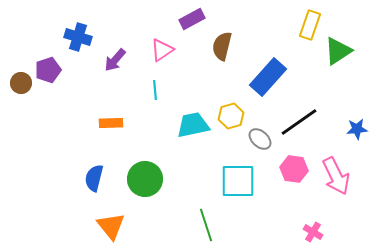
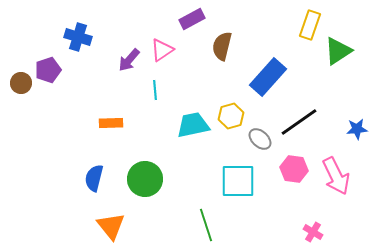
purple arrow: moved 14 px right
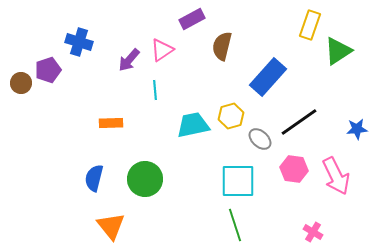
blue cross: moved 1 px right, 5 px down
green line: moved 29 px right
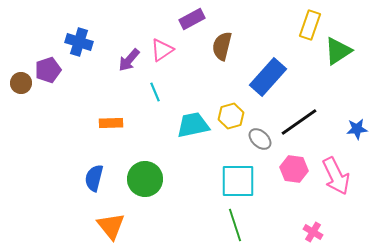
cyan line: moved 2 px down; rotated 18 degrees counterclockwise
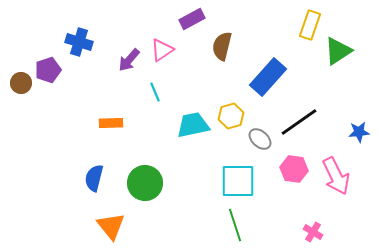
blue star: moved 2 px right, 3 px down
green circle: moved 4 px down
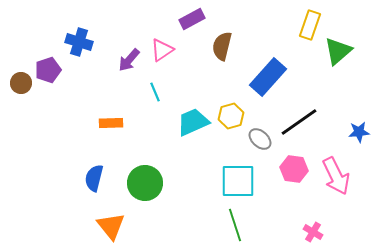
green triangle: rotated 8 degrees counterclockwise
cyan trapezoid: moved 3 px up; rotated 12 degrees counterclockwise
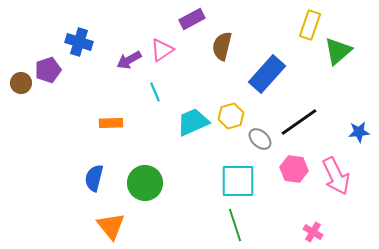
purple arrow: rotated 20 degrees clockwise
blue rectangle: moved 1 px left, 3 px up
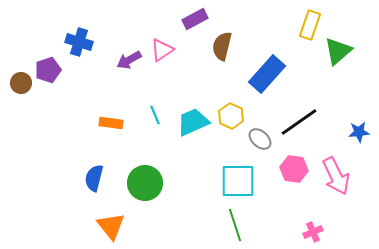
purple rectangle: moved 3 px right
cyan line: moved 23 px down
yellow hexagon: rotated 20 degrees counterclockwise
orange rectangle: rotated 10 degrees clockwise
pink cross: rotated 36 degrees clockwise
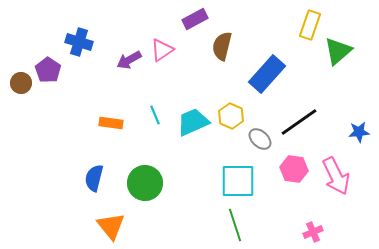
purple pentagon: rotated 20 degrees counterclockwise
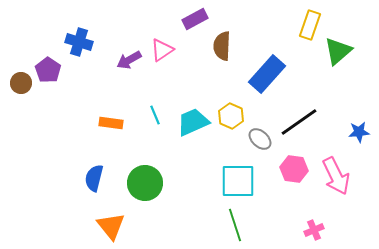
brown semicircle: rotated 12 degrees counterclockwise
pink cross: moved 1 px right, 2 px up
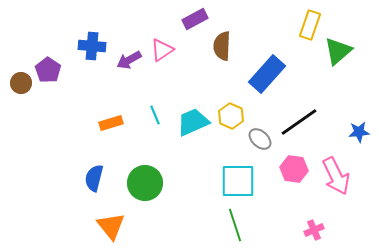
blue cross: moved 13 px right, 4 px down; rotated 12 degrees counterclockwise
orange rectangle: rotated 25 degrees counterclockwise
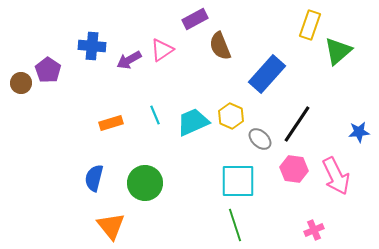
brown semicircle: moved 2 px left; rotated 24 degrees counterclockwise
black line: moved 2 px left, 2 px down; rotated 21 degrees counterclockwise
